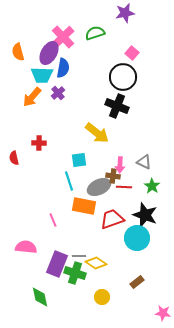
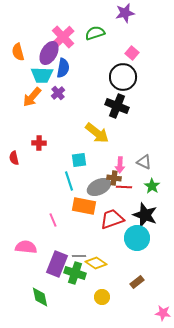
brown cross: moved 1 px right, 2 px down
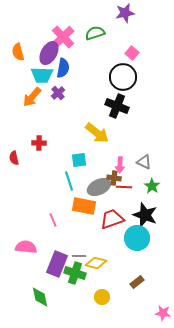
yellow diamond: rotated 20 degrees counterclockwise
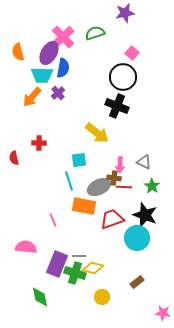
yellow diamond: moved 3 px left, 5 px down
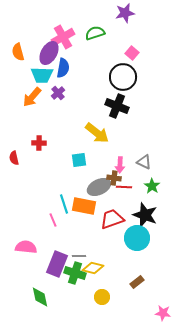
pink cross: rotated 15 degrees clockwise
cyan line: moved 5 px left, 23 px down
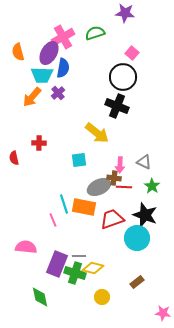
purple star: rotated 18 degrees clockwise
orange rectangle: moved 1 px down
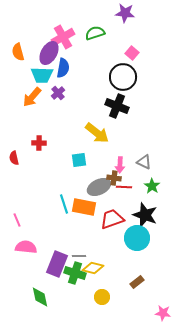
pink line: moved 36 px left
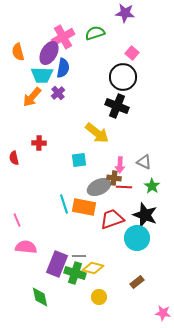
yellow circle: moved 3 px left
